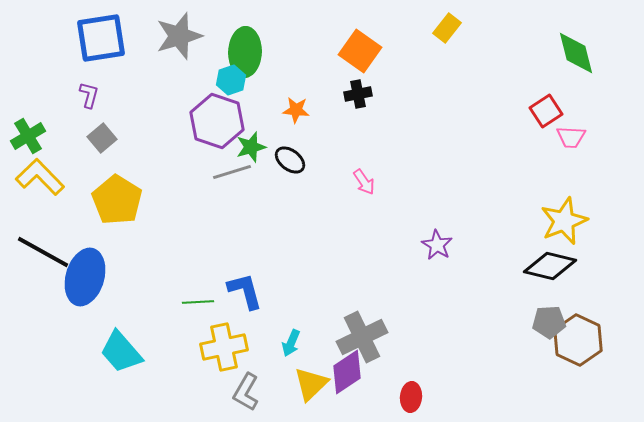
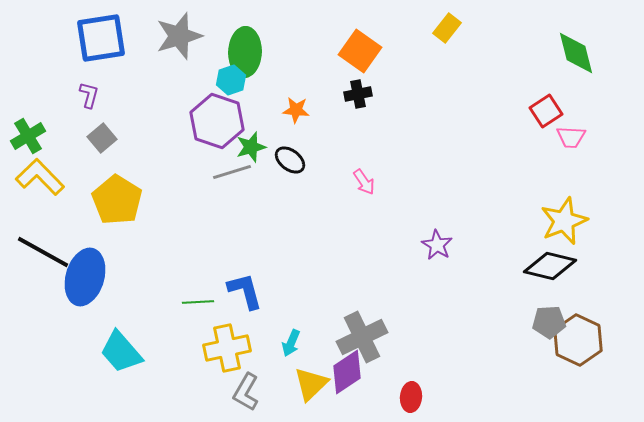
yellow cross: moved 3 px right, 1 px down
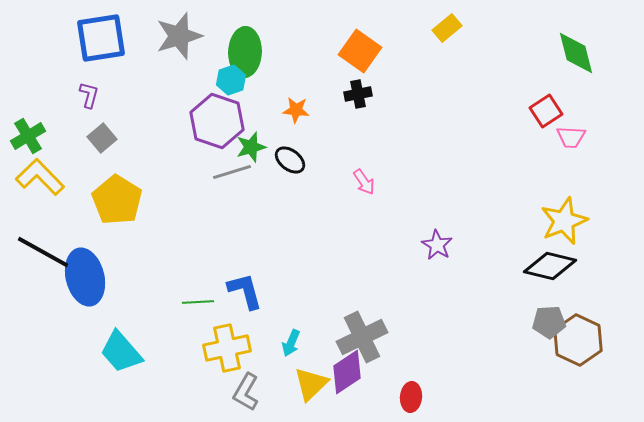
yellow rectangle: rotated 12 degrees clockwise
blue ellipse: rotated 30 degrees counterclockwise
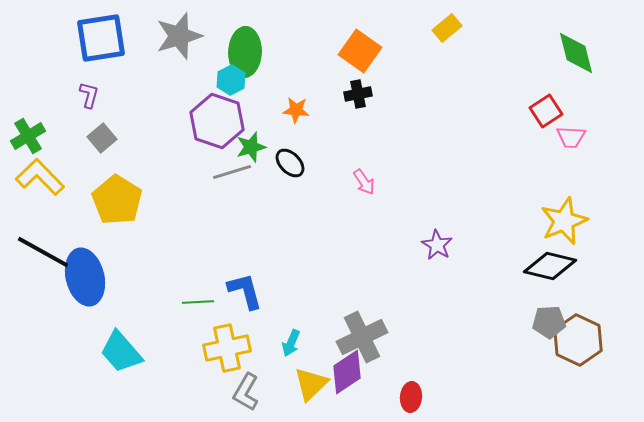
cyan hexagon: rotated 8 degrees counterclockwise
black ellipse: moved 3 px down; rotated 8 degrees clockwise
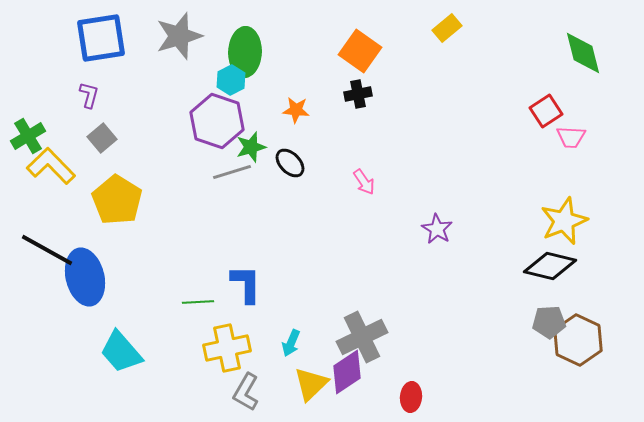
green diamond: moved 7 px right
yellow L-shape: moved 11 px right, 11 px up
purple star: moved 16 px up
black line: moved 4 px right, 2 px up
blue L-shape: moved 1 px right, 7 px up; rotated 15 degrees clockwise
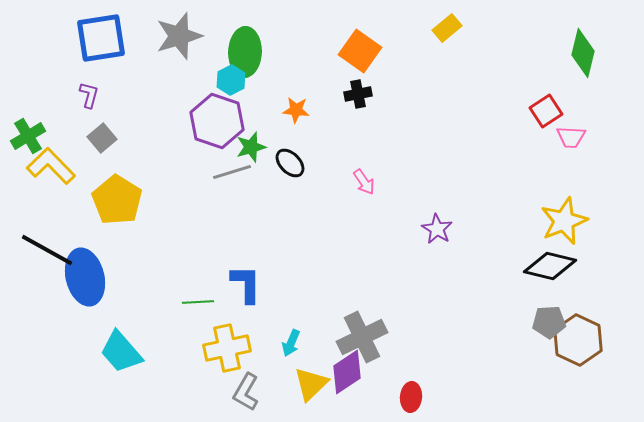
green diamond: rotated 27 degrees clockwise
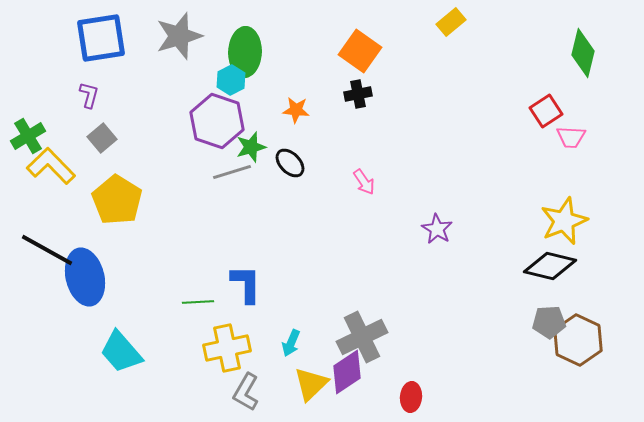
yellow rectangle: moved 4 px right, 6 px up
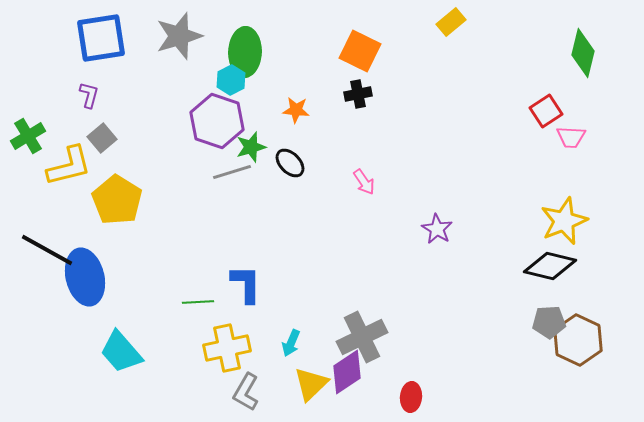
orange square: rotated 9 degrees counterclockwise
yellow L-shape: moved 18 px right; rotated 120 degrees clockwise
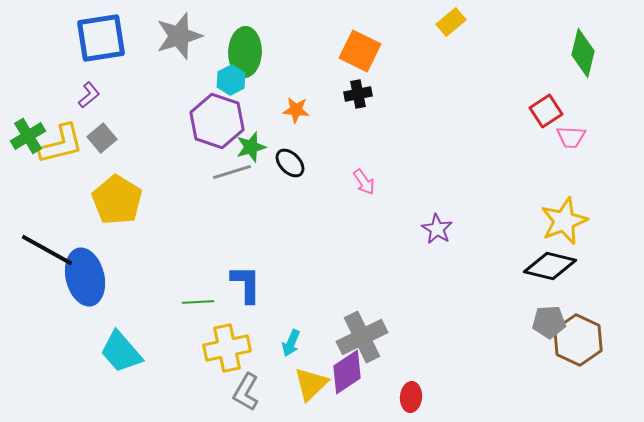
purple L-shape: rotated 36 degrees clockwise
yellow L-shape: moved 8 px left, 22 px up
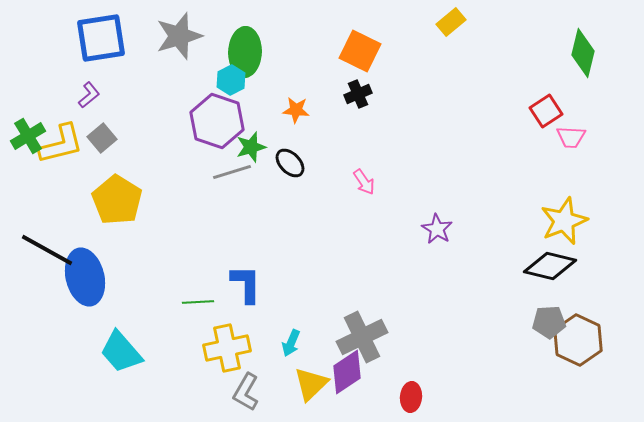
black cross: rotated 12 degrees counterclockwise
